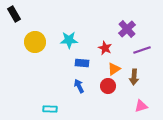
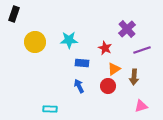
black rectangle: rotated 49 degrees clockwise
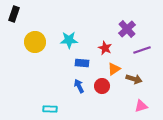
brown arrow: moved 2 px down; rotated 77 degrees counterclockwise
red circle: moved 6 px left
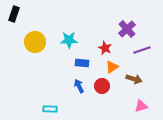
orange triangle: moved 2 px left, 2 px up
